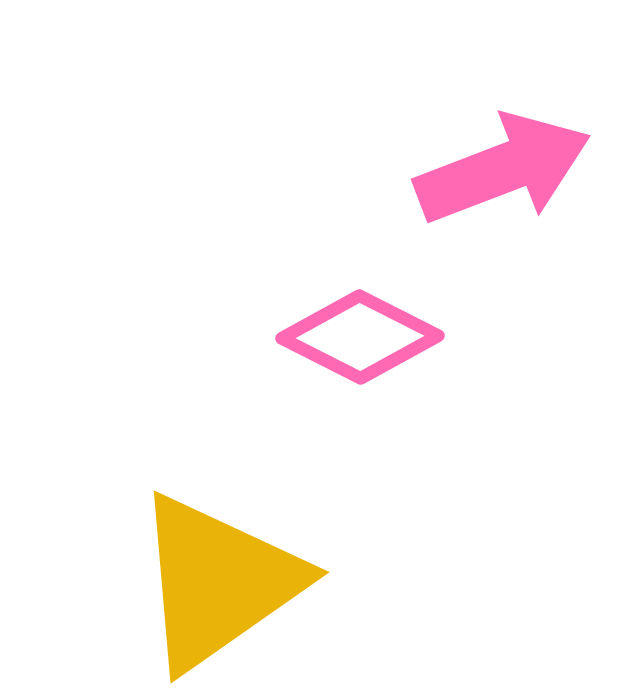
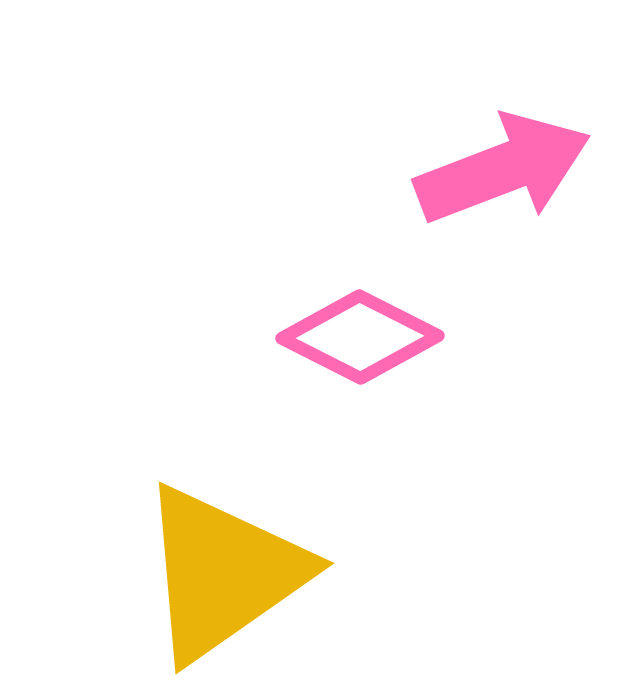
yellow triangle: moved 5 px right, 9 px up
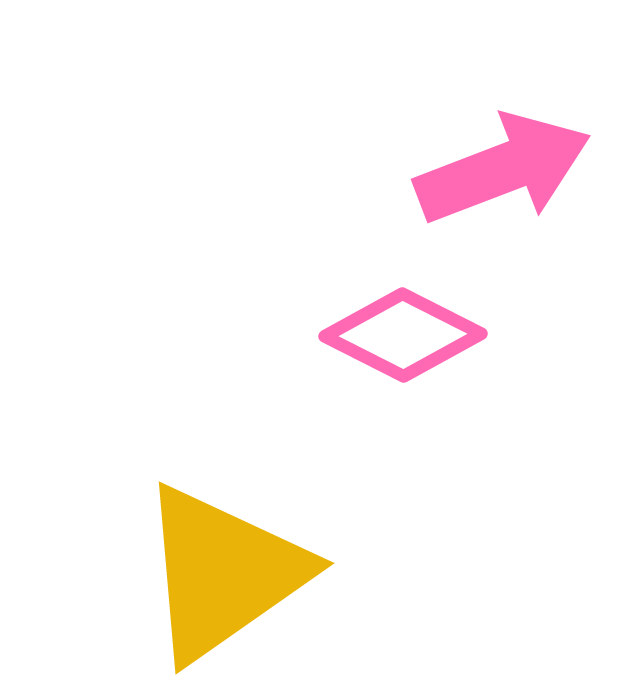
pink diamond: moved 43 px right, 2 px up
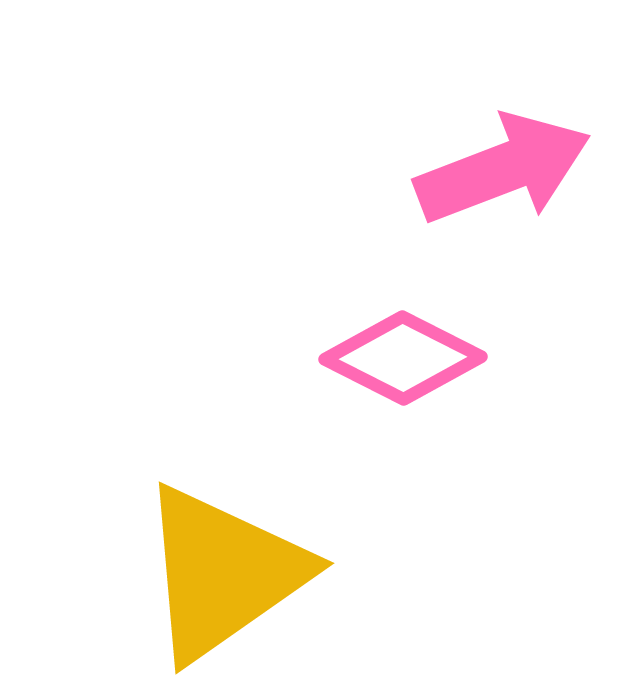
pink diamond: moved 23 px down
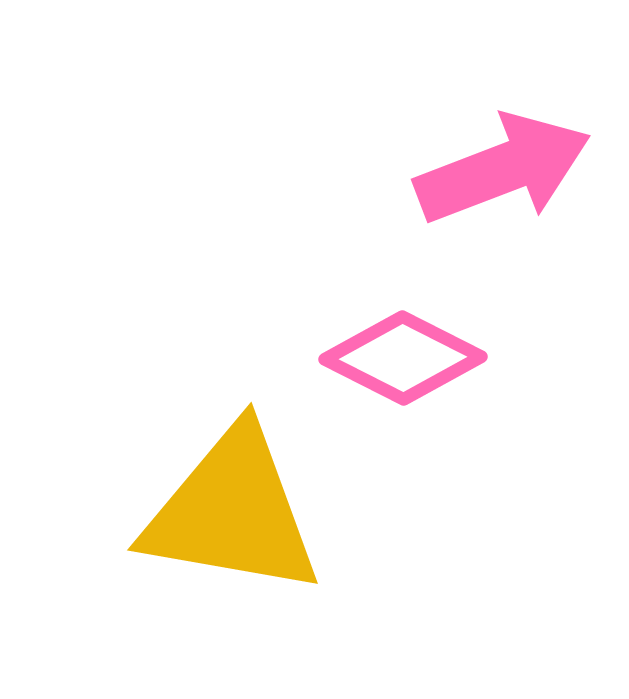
yellow triangle: moved 9 px right, 61 px up; rotated 45 degrees clockwise
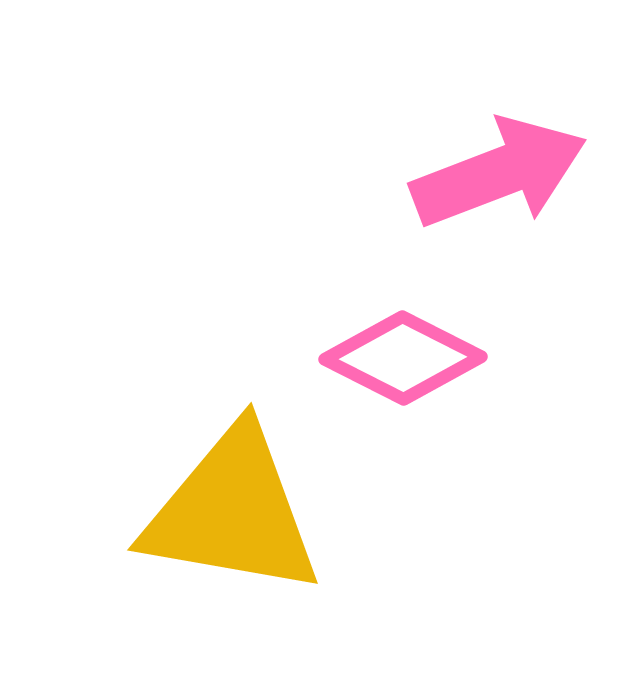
pink arrow: moved 4 px left, 4 px down
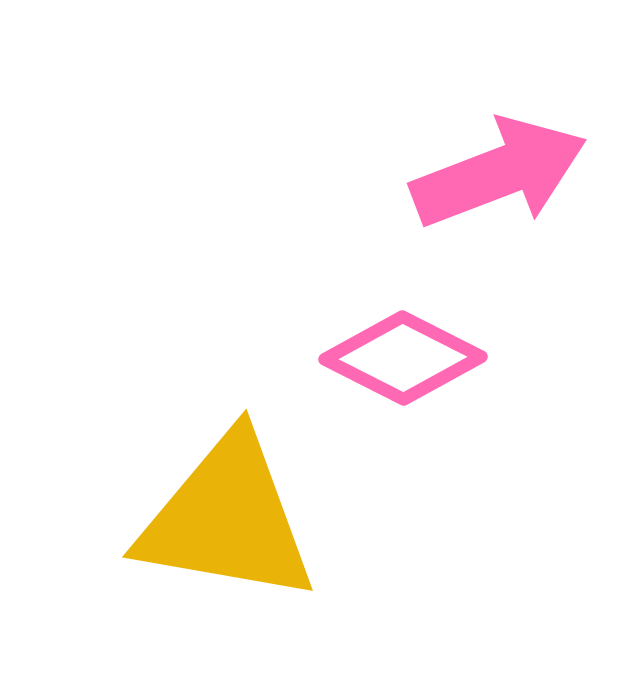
yellow triangle: moved 5 px left, 7 px down
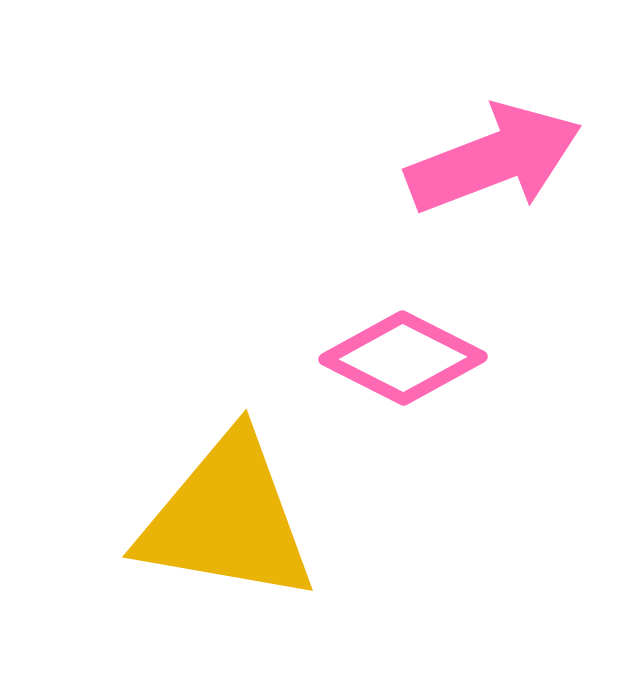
pink arrow: moved 5 px left, 14 px up
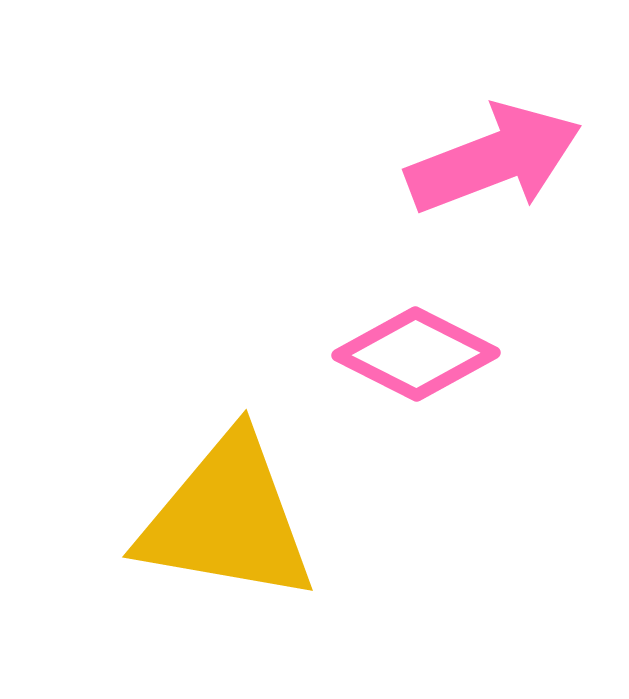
pink diamond: moved 13 px right, 4 px up
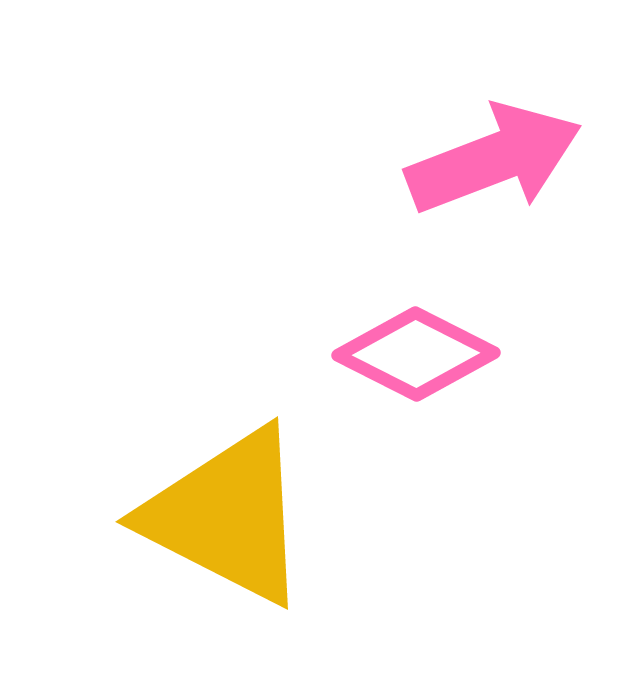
yellow triangle: moved 3 px up; rotated 17 degrees clockwise
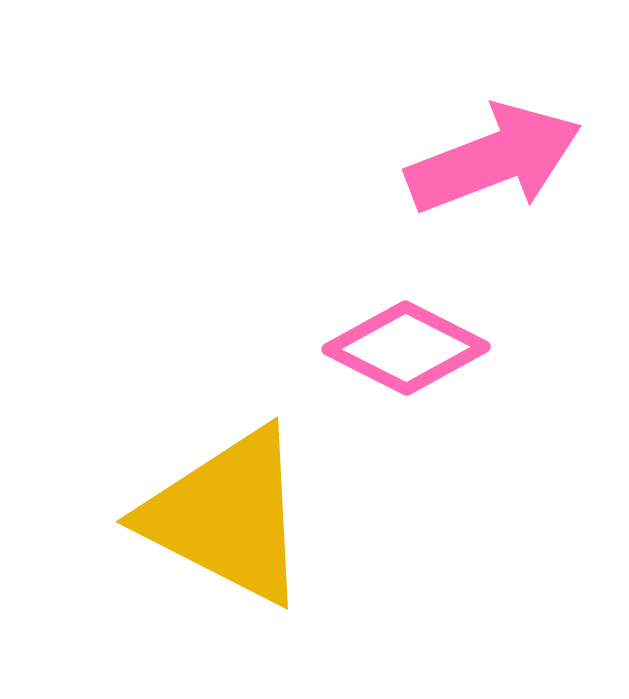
pink diamond: moved 10 px left, 6 px up
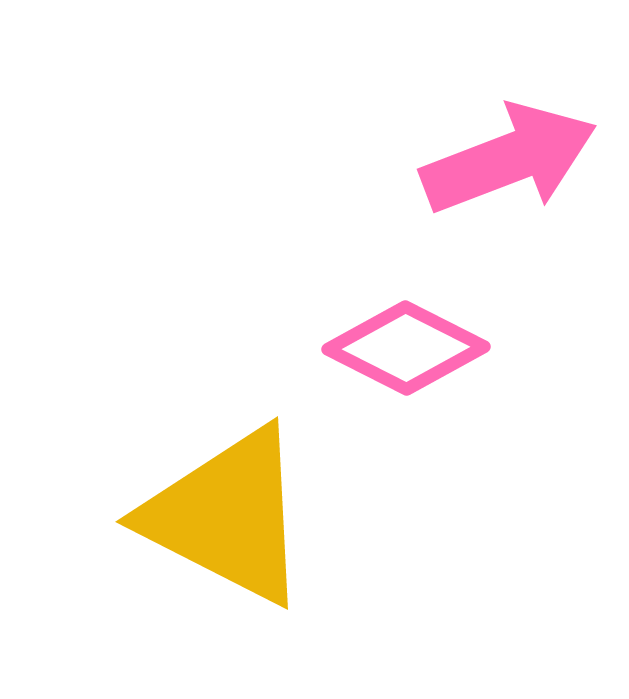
pink arrow: moved 15 px right
